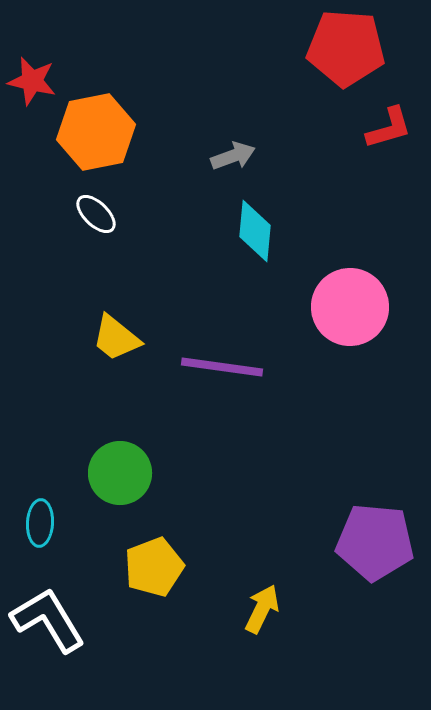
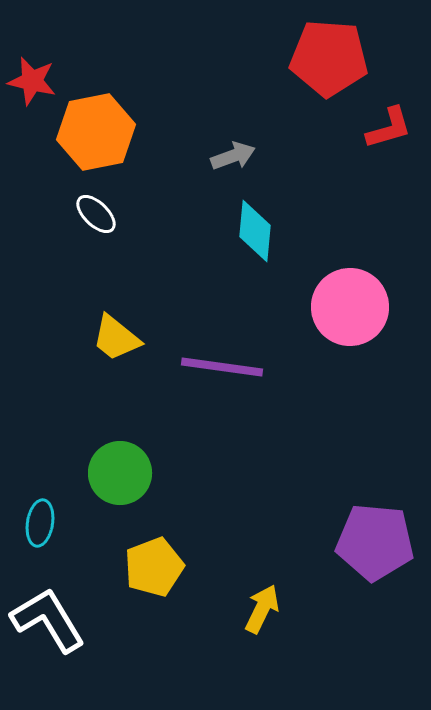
red pentagon: moved 17 px left, 10 px down
cyan ellipse: rotated 6 degrees clockwise
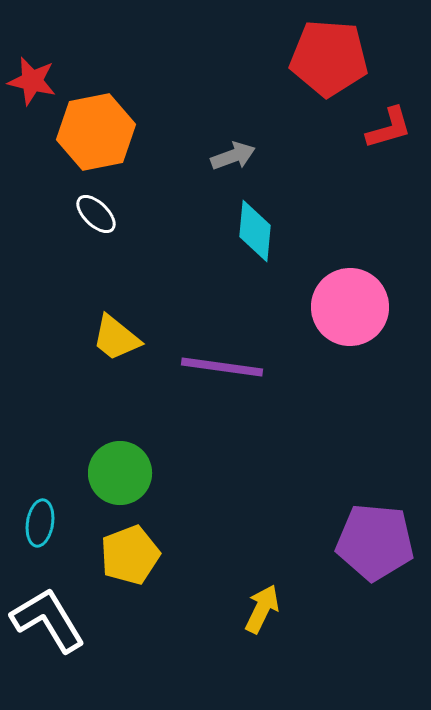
yellow pentagon: moved 24 px left, 12 px up
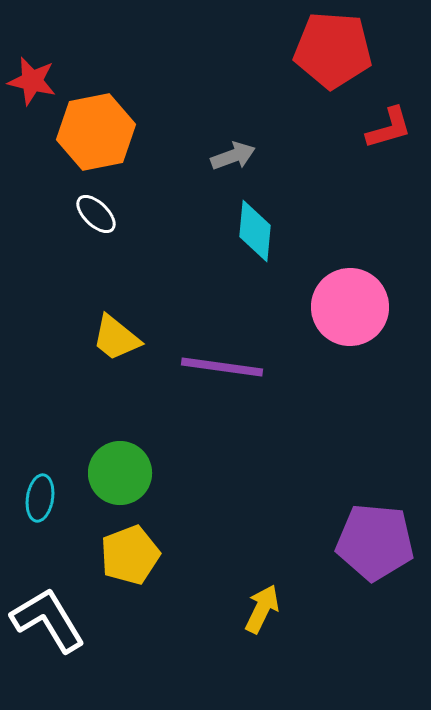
red pentagon: moved 4 px right, 8 px up
cyan ellipse: moved 25 px up
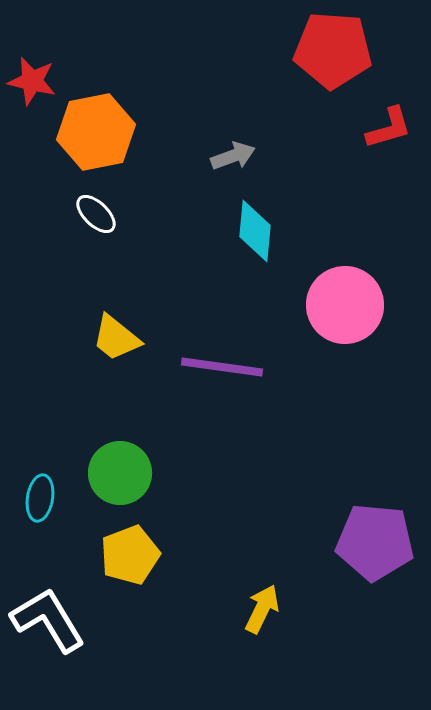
pink circle: moved 5 px left, 2 px up
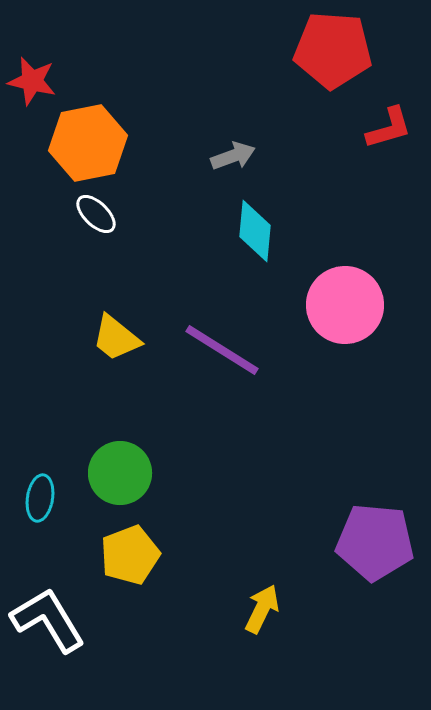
orange hexagon: moved 8 px left, 11 px down
purple line: moved 17 px up; rotated 24 degrees clockwise
